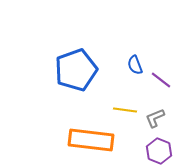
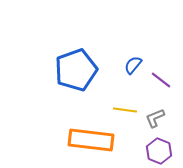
blue semicircle: moved 2 px left; rotated 60 degrees clockwise
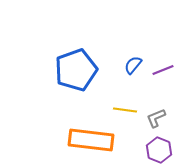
purple line: moved 2 px right, 10 px up; rotated 60 degrees counterclockwise
gray L-shape: moved 1 px right
purple hexagon: moved 1 px up
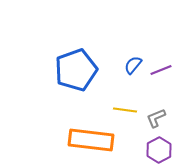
purple line: moved 2 px left
purple hexagon: rotated 10 degrees clockwise
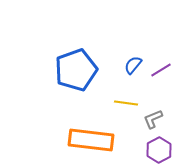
purple line: rotated 10 degrees counterclockwise
yellow line: moved 1 px right, 7 px up
gray L-shape: moved 3 px left, 1 px down
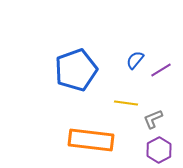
blue semicircle: moved 2 px right, 5 px up
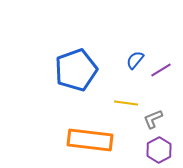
orange rectangle: moved 1 px left
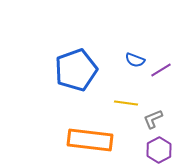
blue semicircle: rotated 108 degrees counterclockwise
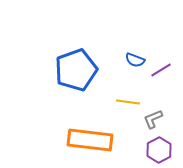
yellow line: moved 2 px right, 1 px up
